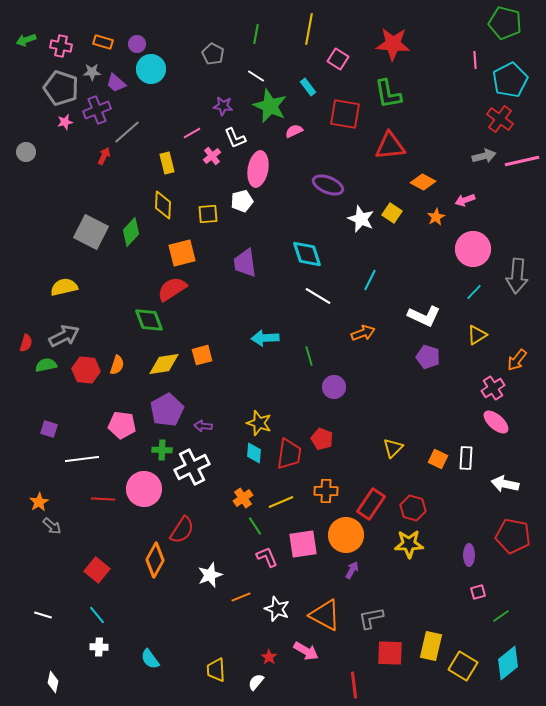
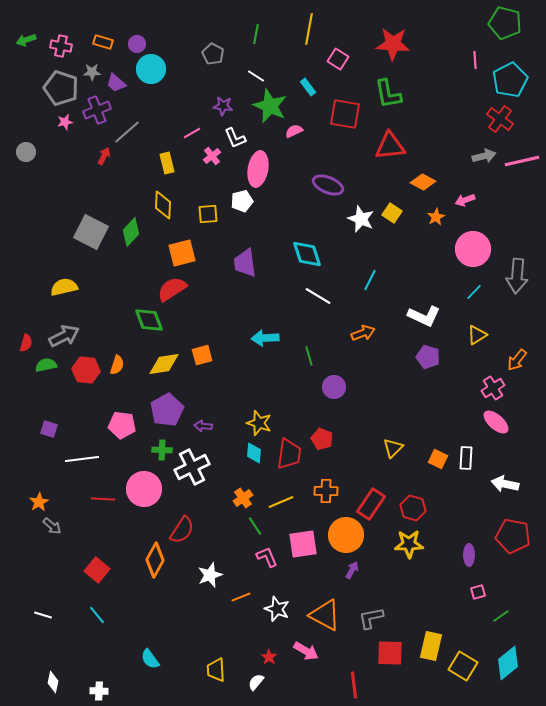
white cross at (99, 647): moved 44 px down
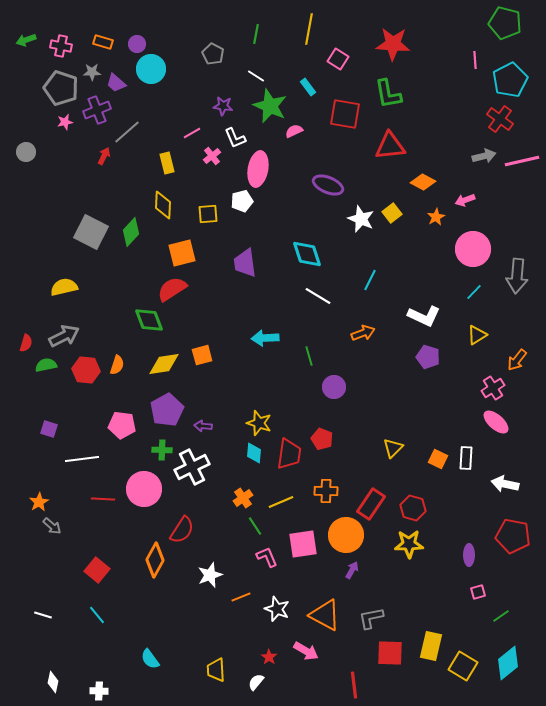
yellow square at (392, 213): rotated 18 degrees clockwise
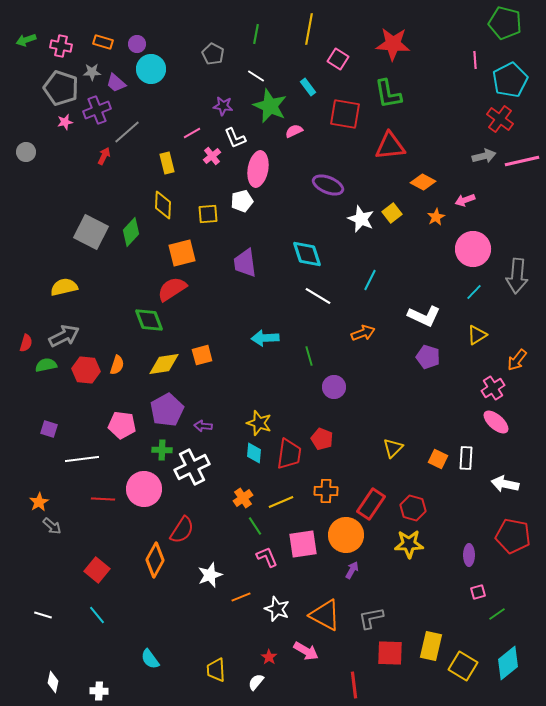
green line at (501, 616): moved 4 px left, 2 px up
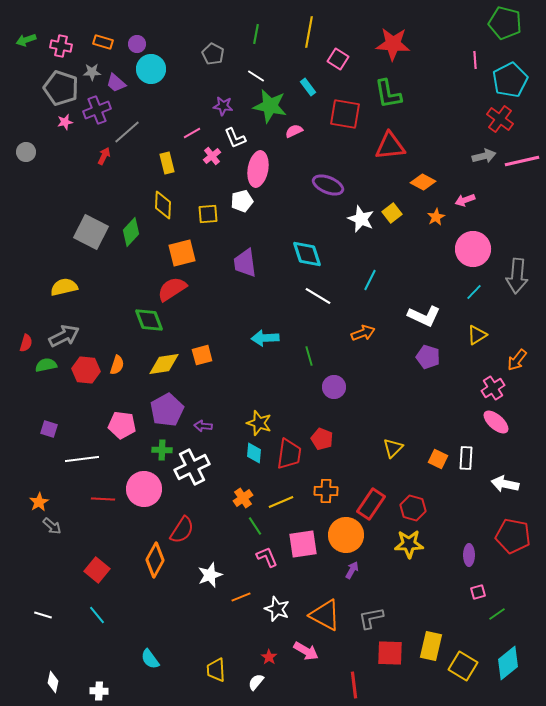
yellow line at (309, 29): moved 3 px down
green star at (270, 106): rotated 12 degrees counterclockwise
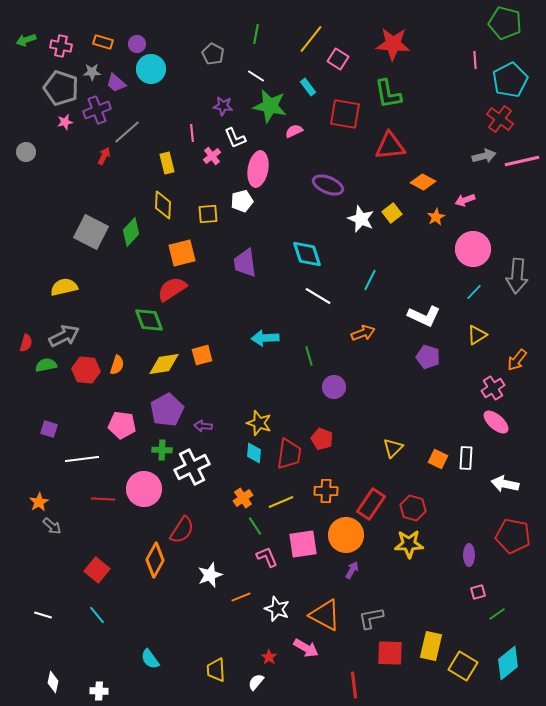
yellow line at (309, 32): moved 2 px right, 7 px down; rotated 28 degrees clockwise
pink line at (192, 133): rotated 66 degrees counterclockwise
pink arrow at (306, 651): moved 3 px up
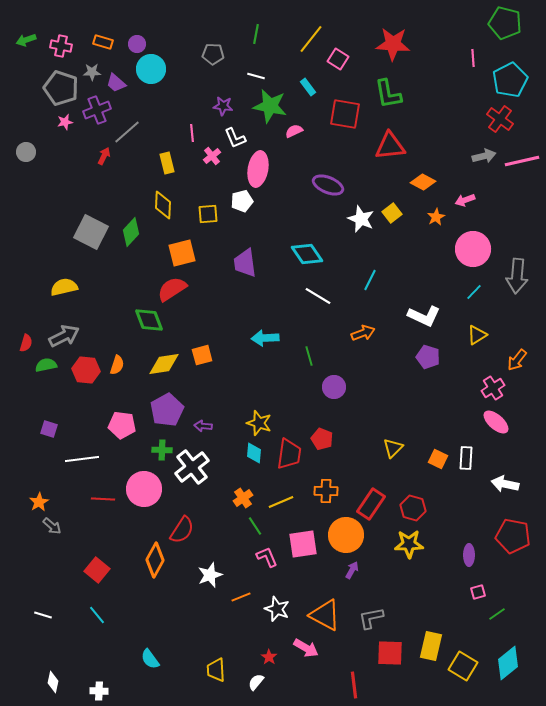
gray pentagon at (213, 54): rotated 25 degrees counterclockwise
pink line at (475, 60): moved 2 px left, 2 px up
white line at (256, 76): rotated 18 degrees counterclockwise
cyan diamond at (307, 254): rotated 16 degrees counterclockwise
white cross at (192, 467): rotated 12 degrees counterclockwise
